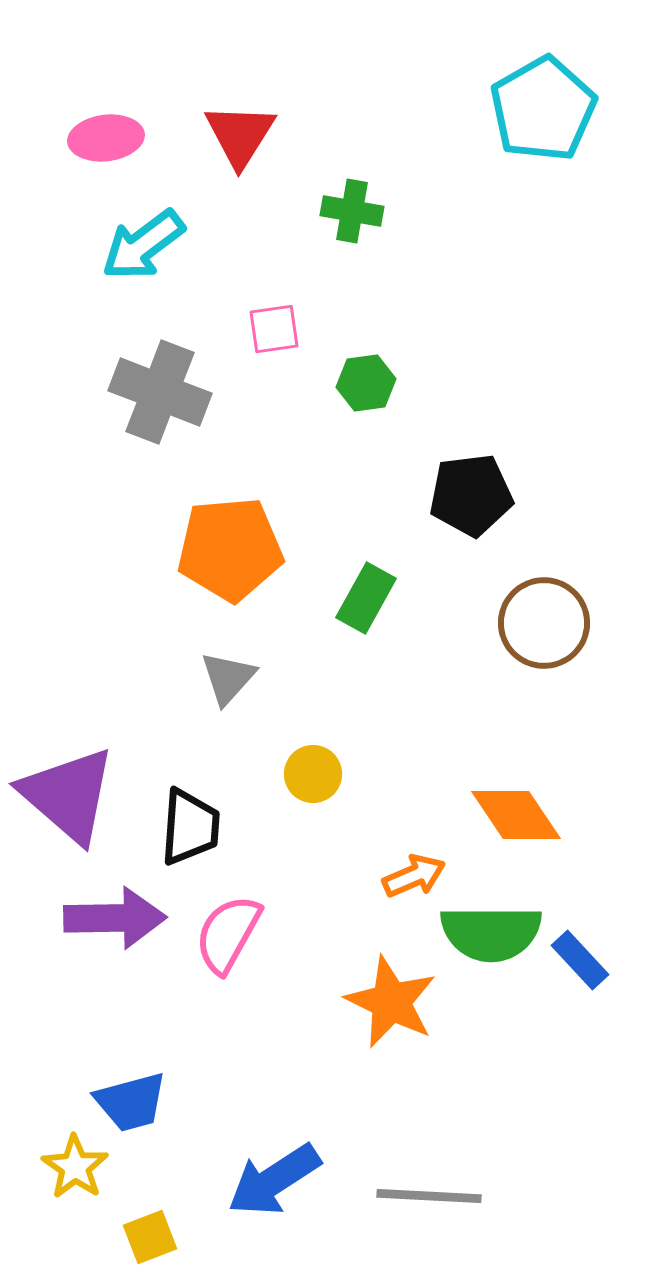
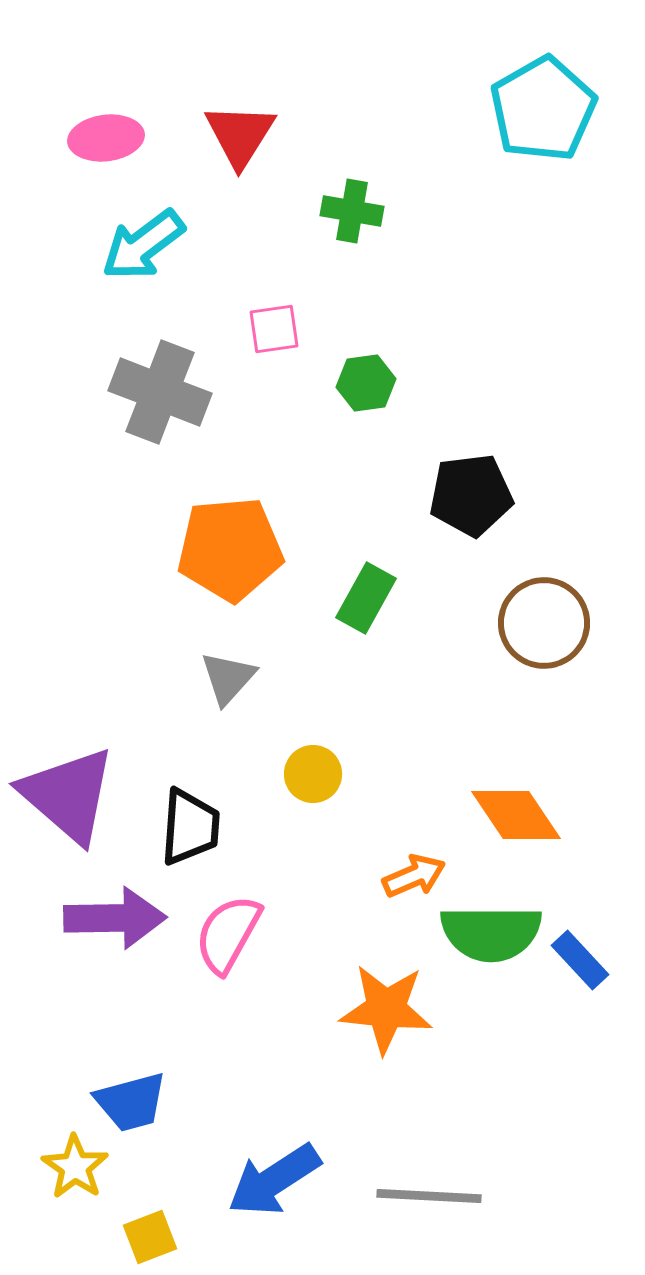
orange star: moved 5 px left, 7 px down; rotated 20 degrees counterclockwise
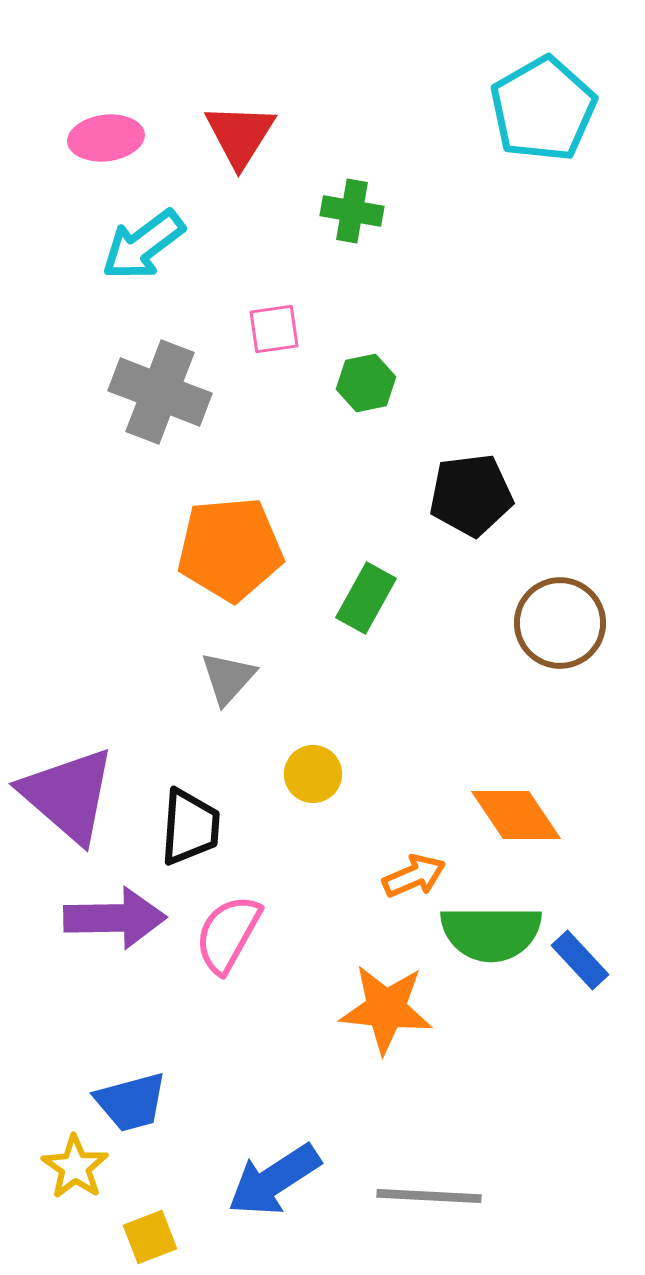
green hexagon: rotated 4 degrees counterclockwise
brown circle: moved 16 px right
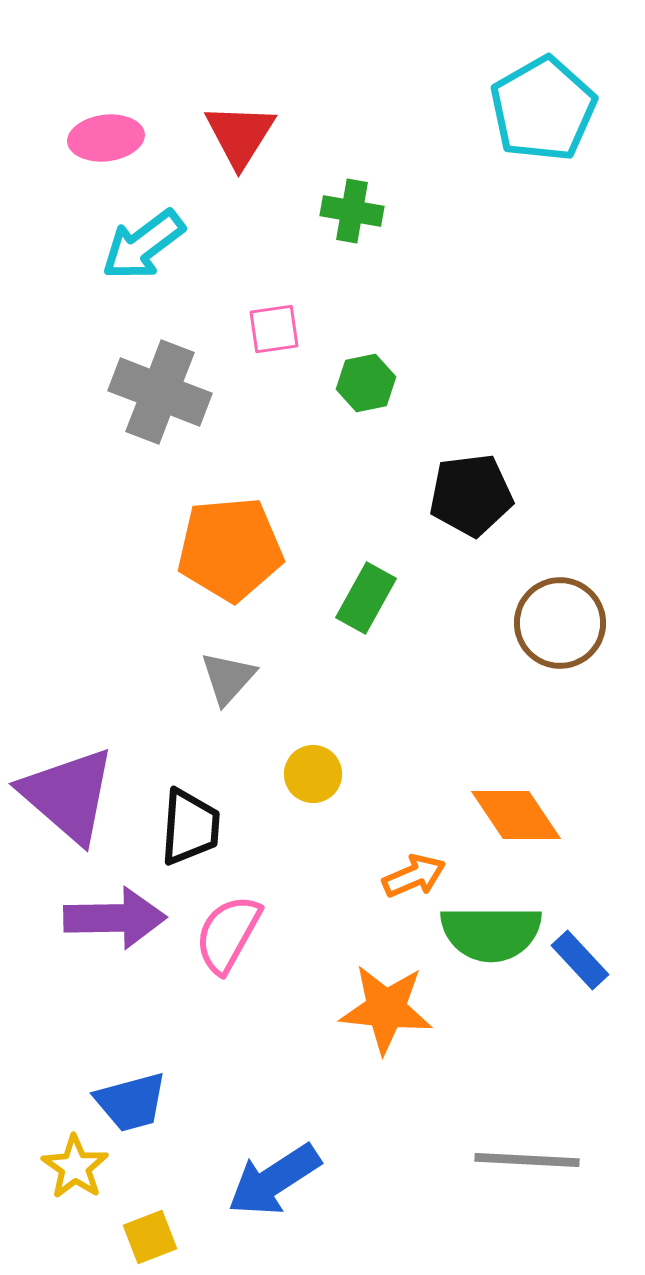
gray line: moved 98 px right, 36 px up
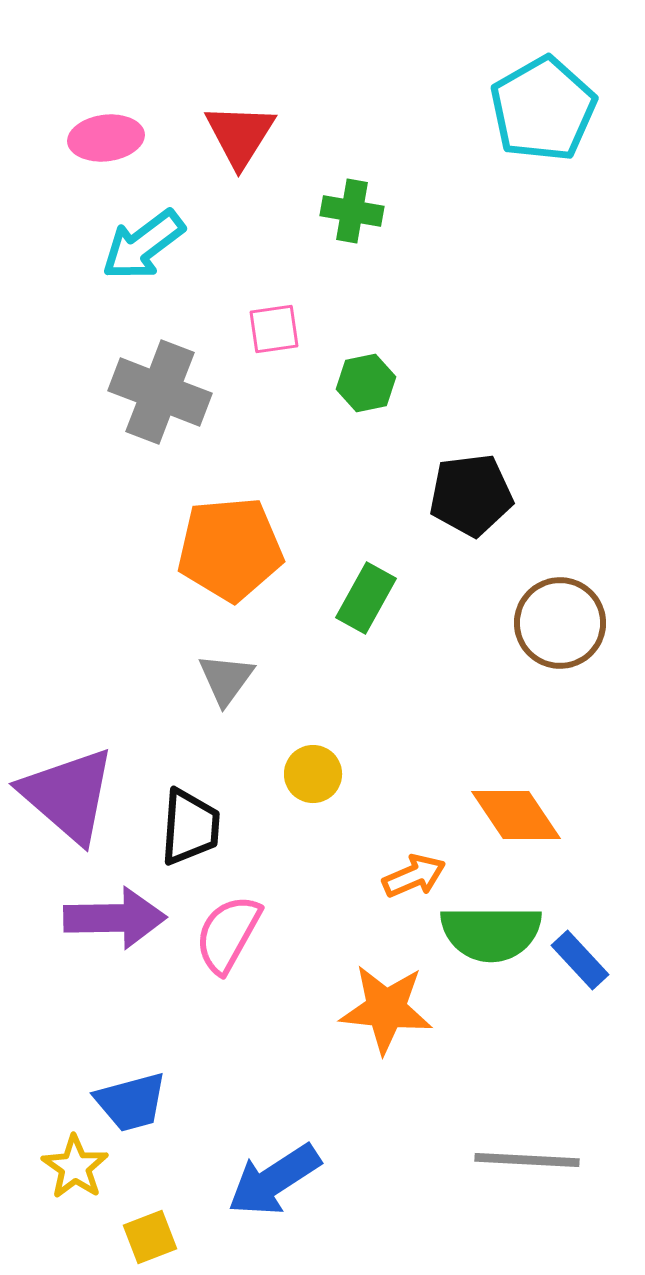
gray triangle: moved 2 px left, 1 px down; rotated 6 degrees counterclockwise
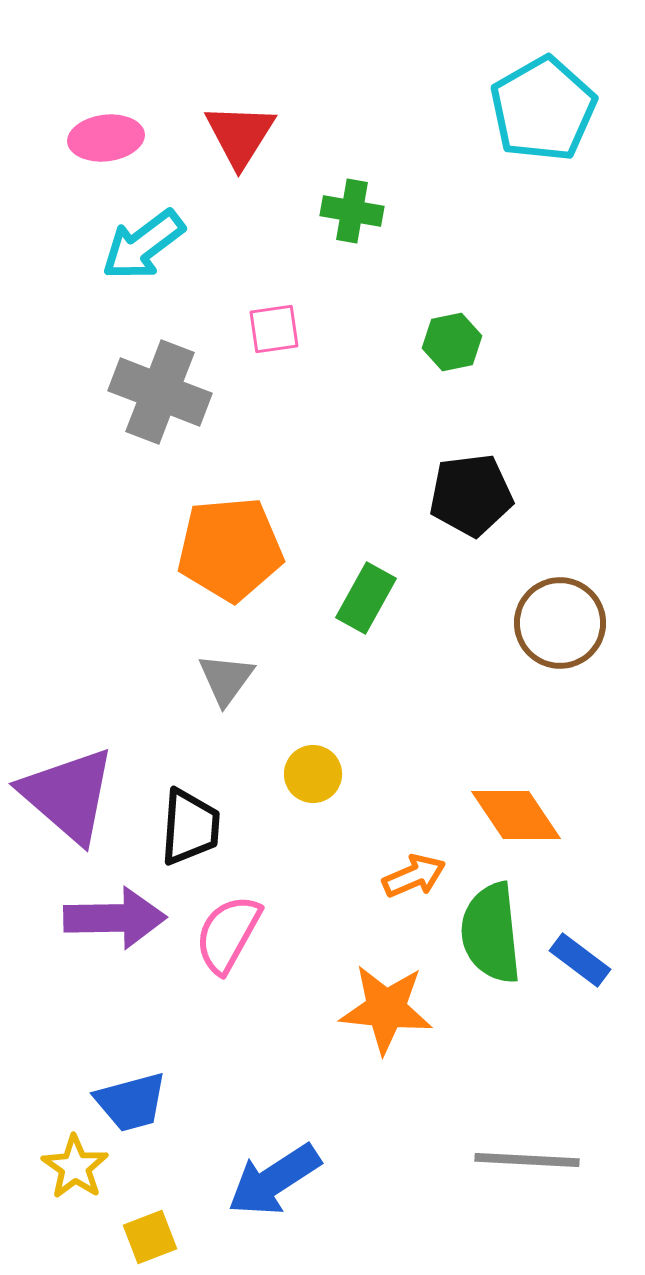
green hexagon: moved 86 px right, 41 px up
green semicircle: rotated 84 degrees clockwise
blue rectangle: rotated 10 degrees counterclockwise
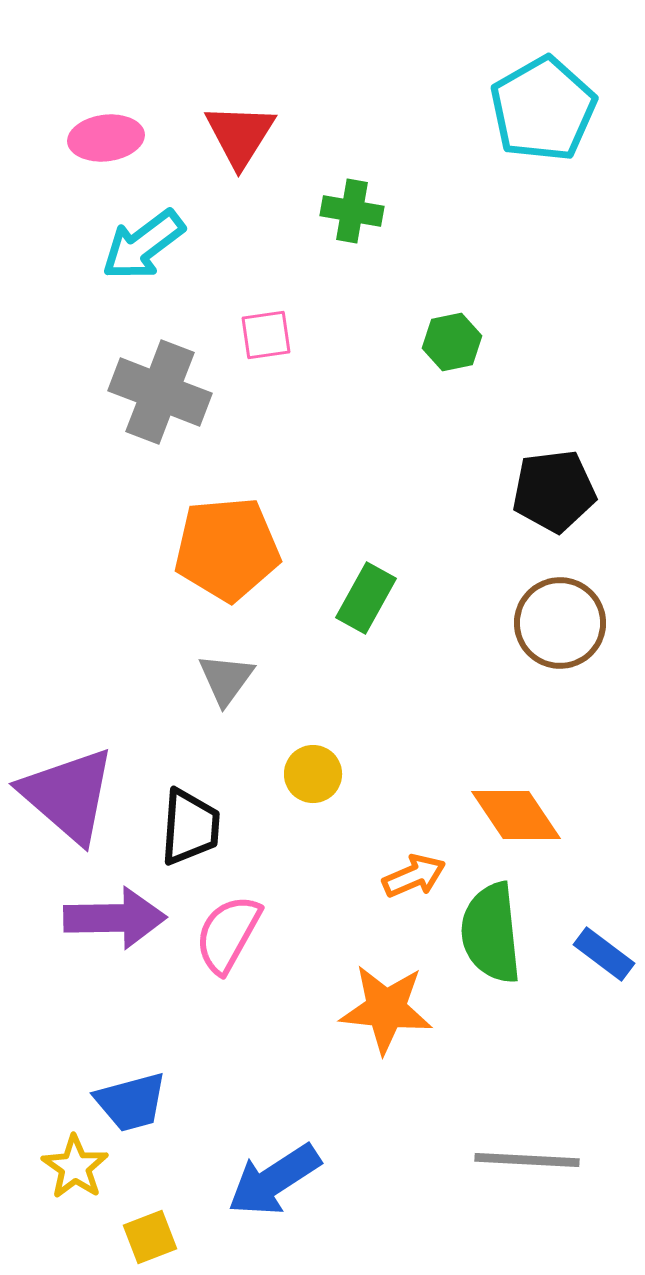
pink square: moved 8 px left, 6 px down
black pentagon: moved 83 px right, 4 px up
orange pentagon: moved 3 px left
blue rectangle: moved 24 px right, 6 px up
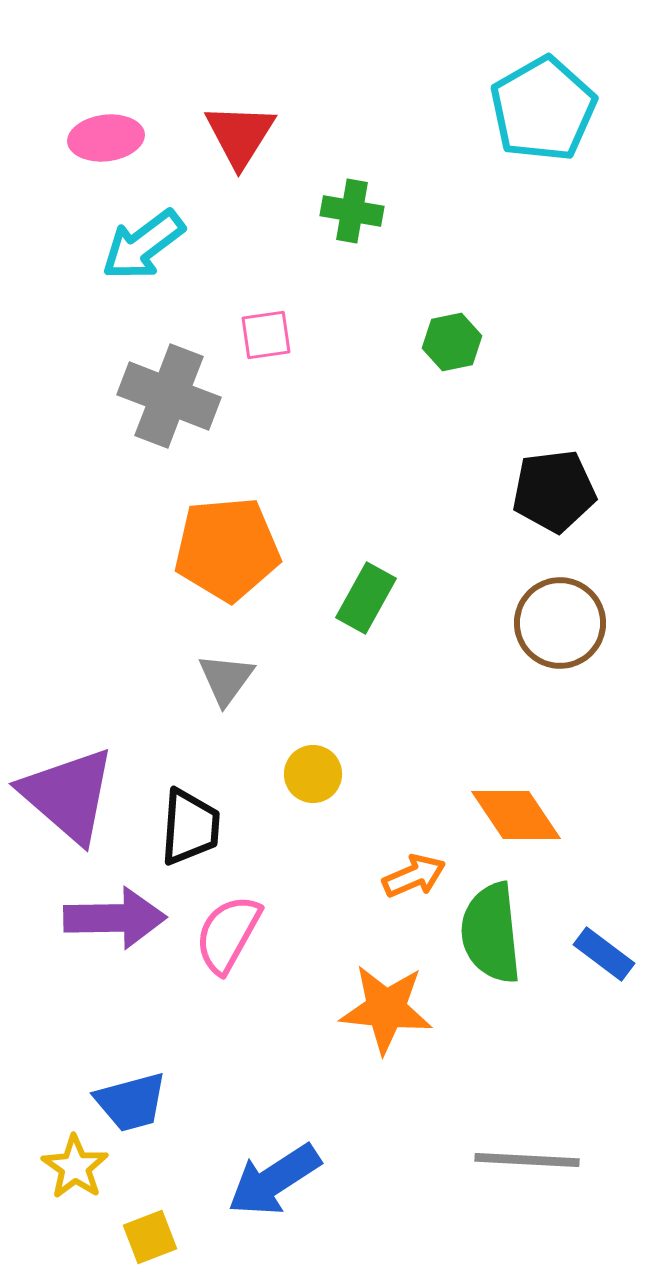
gray cross: moved 9 px right, 4 px down
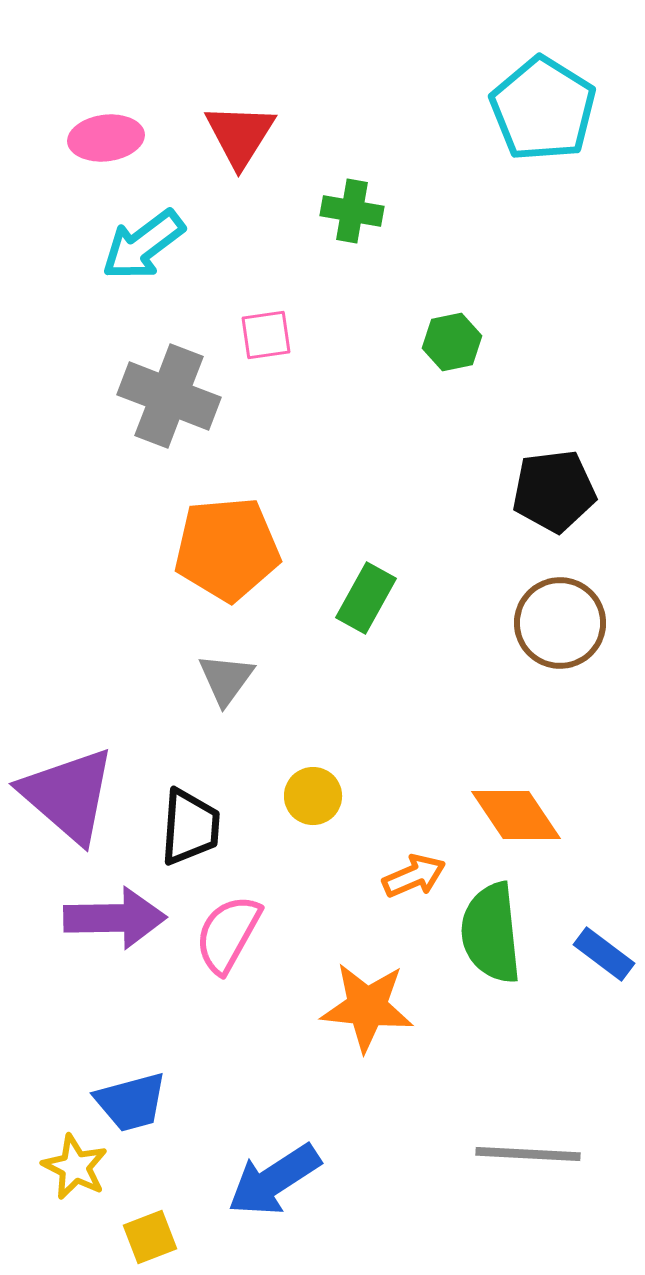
cyan pentagon: rotated 10 degrees counterclockwise
yellow circle: moved 22 px down
orange star: moved 19 px left, 2 px up
gray line: moved 1 px right, 6 px up
yellow star: rotated 8 degrees counterclockwise
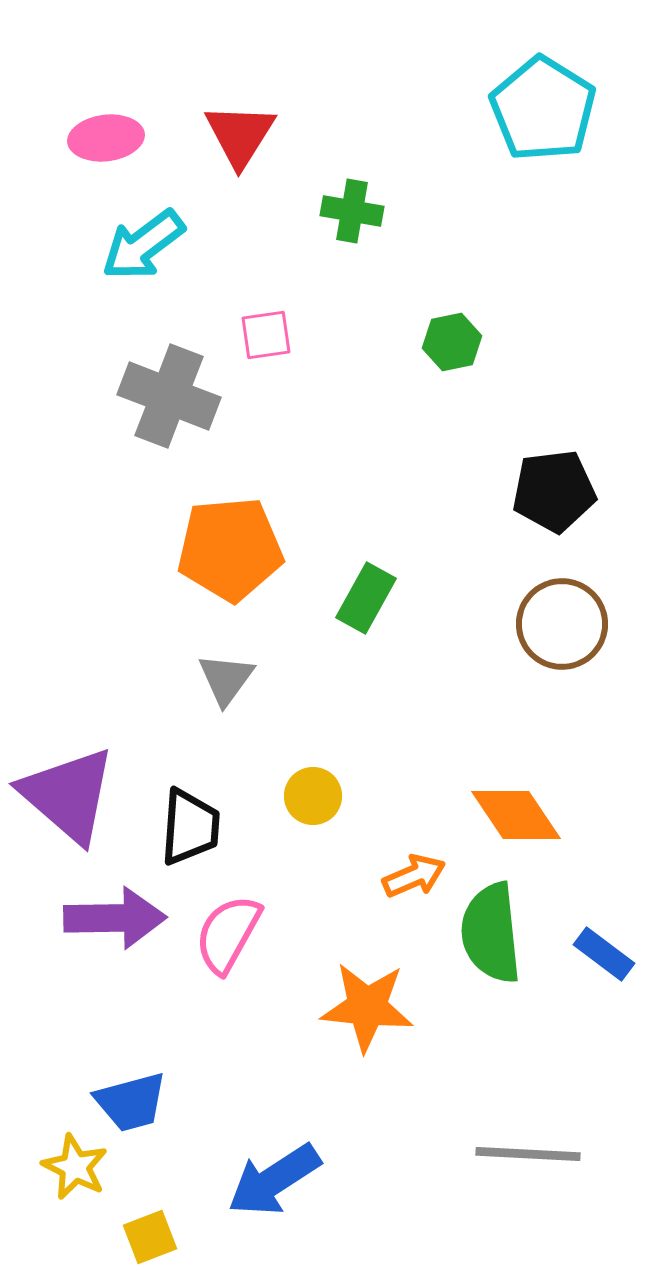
orange pentagon: moved 3 px right
brown circle: moved 2 px right, 1 px down
